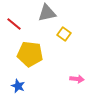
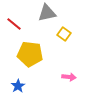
pink arrow: moved 8 px left, 2 px up
blue star: rotated 16 degrees clockwise
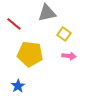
pink arrow: moved 21 px up
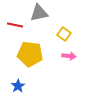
gray triangle: moved 8 px left
red line: moved 1 px right, 1 px down; rotated 28 degrees counterclockwise
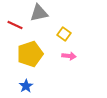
red line: rotated 14 degrees clockwise
yellow pentagon: rotated 25 degrees counterclockwise
blue star: moved 8 px right
